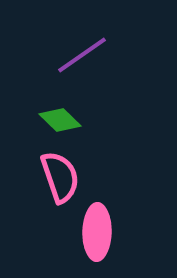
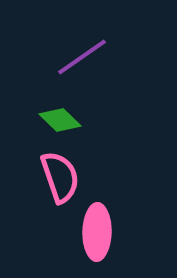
purple line: moved 2 px down
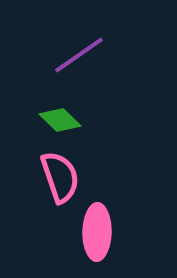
purple line: moved 3 px left, 2 px up
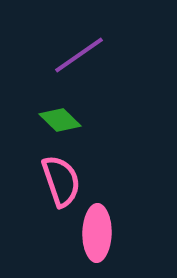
pink semicircle: moved 1 px right, 4 px down
pink ellipse: moved 1 px down
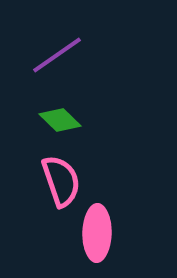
purple line: moved 22 px left
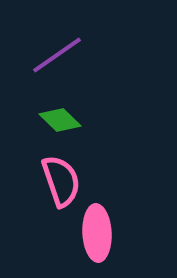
pink ellipse: rotated 4 degrees counterclockwise
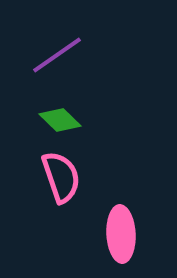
pink semicircle: moved 4 px up
pink ellipse: moved 24 px right, 1 px down
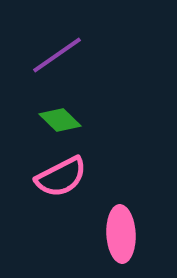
pink semicircle: rotated 82 degrees clockwise
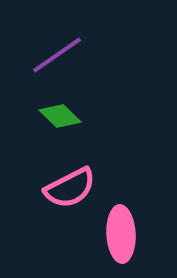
green diamond: moved 4 px up
pink semicircle: moved 9 px right, 11 px down
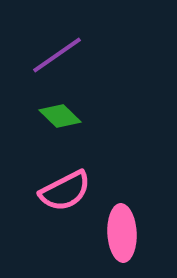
pink semicircle: moved 5 px left, 3 px down
pink ellipse: moved 1 px right, 1 px up
